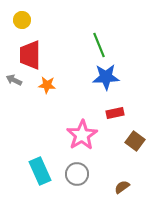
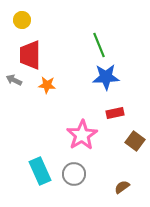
gray circle: moved 3 px left
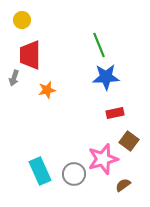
gray arrow: moved 2 px up; rotated 98 degrees counterclockwise
orange star: moved 5 px down; rotated 18 degrees counterclockwise
pink star: moved 21 px right, 24 px down; rotated 16 degrees clockwise
brown square: moved 6 px left
brown semicircle: moved 1 px right, 2 px up
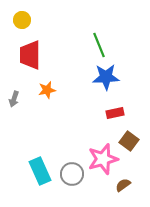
gray arrow: moved 21 px down
gray circle: moved 2 px left
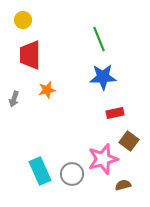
yellow circle: moved 1 px right
green line: moved 6 px up
blue star: moved 3 px left
brown semicircle: rotated 21 degrees clockwise
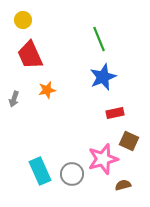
red trapezoid: rotated 24 degrees counterclockwise
blue star: rotated 20 degrees counterclockwise
brown square: rotated 12 degrees counterclockwise
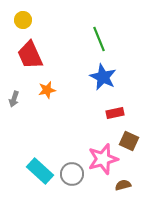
blue star: rotated 24 degrees counterclockwise
cyan rectangle: rotated 24 degrees counterclockwise
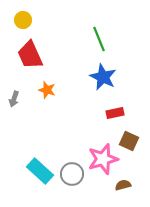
orange star: rotated 30 degrees clockwise
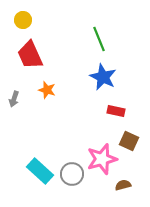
red rectangle: moved 1 px right, 2 px up; rotated 24 degrees clockwise
pink star: moved 1 px left
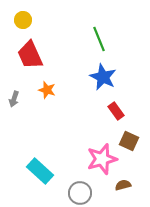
red rectangle: rotated 42 degrees clockwise
gray circle: moved 8 px right, 19 px down
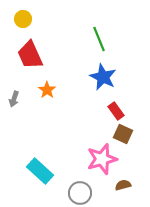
yellow circle: moved 1 px up
orange star: rotated 18 degrees clockwise
brown square: moved 6 px left, 7 px up
